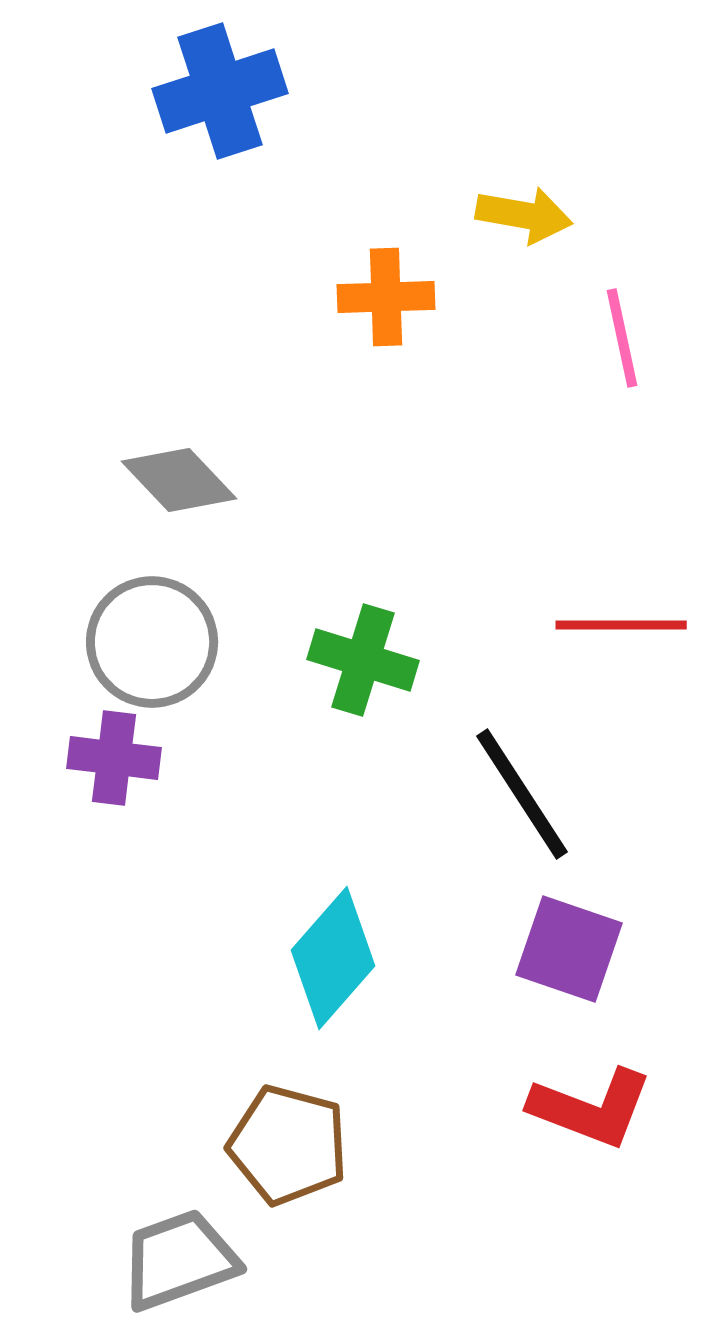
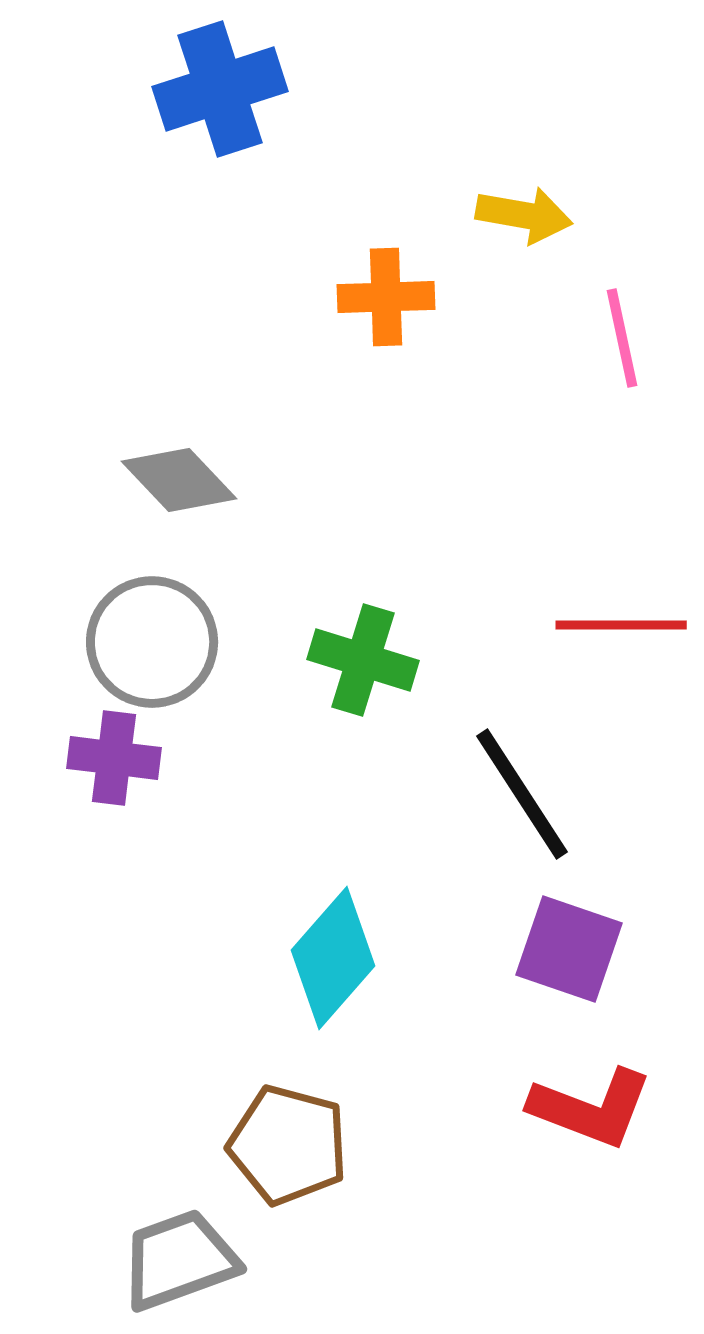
blue cross: moved 2 px up
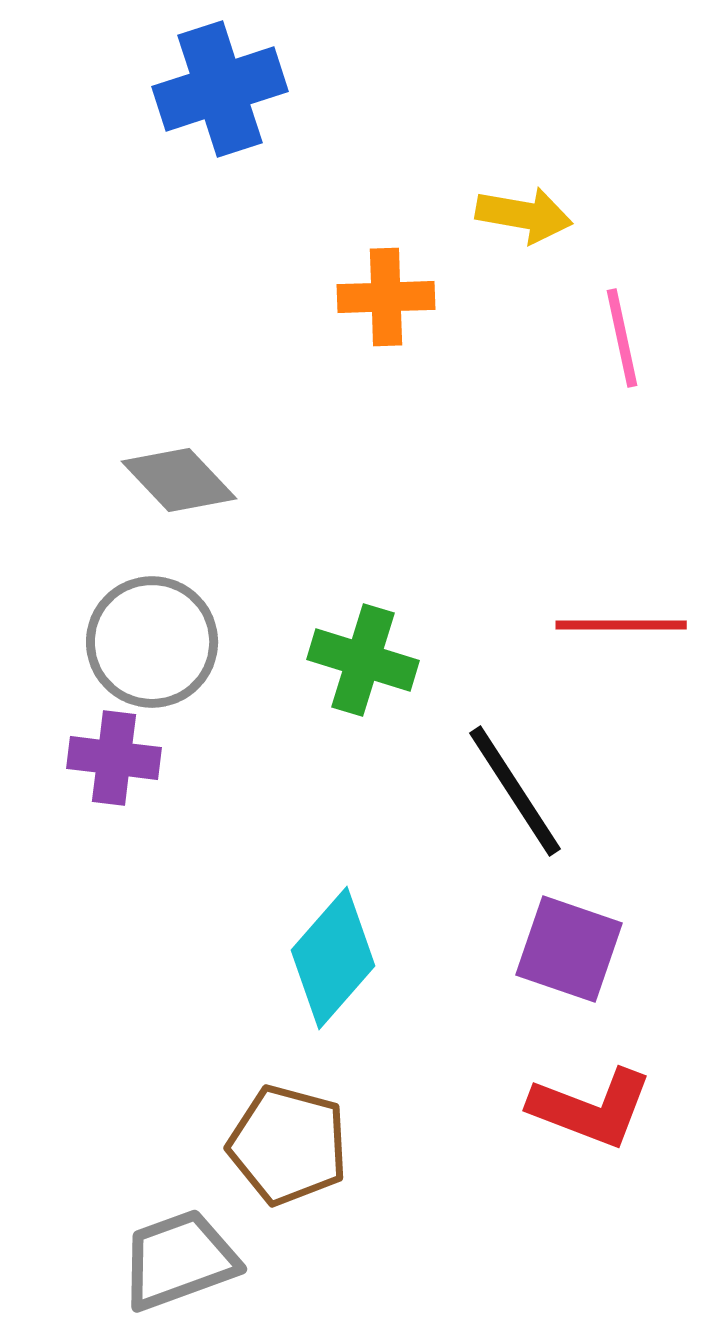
black line: moved 7 px left, 3 px up
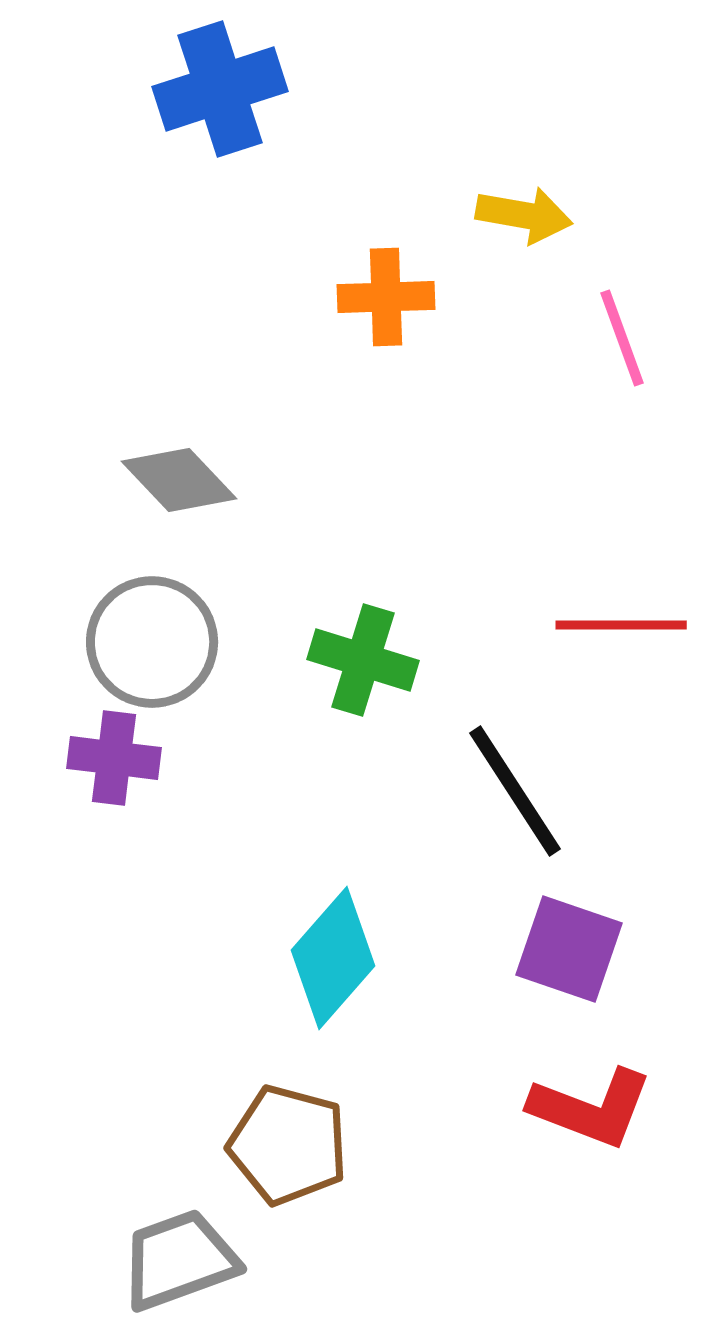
pink line: rotated 8 degrees counterclockwise
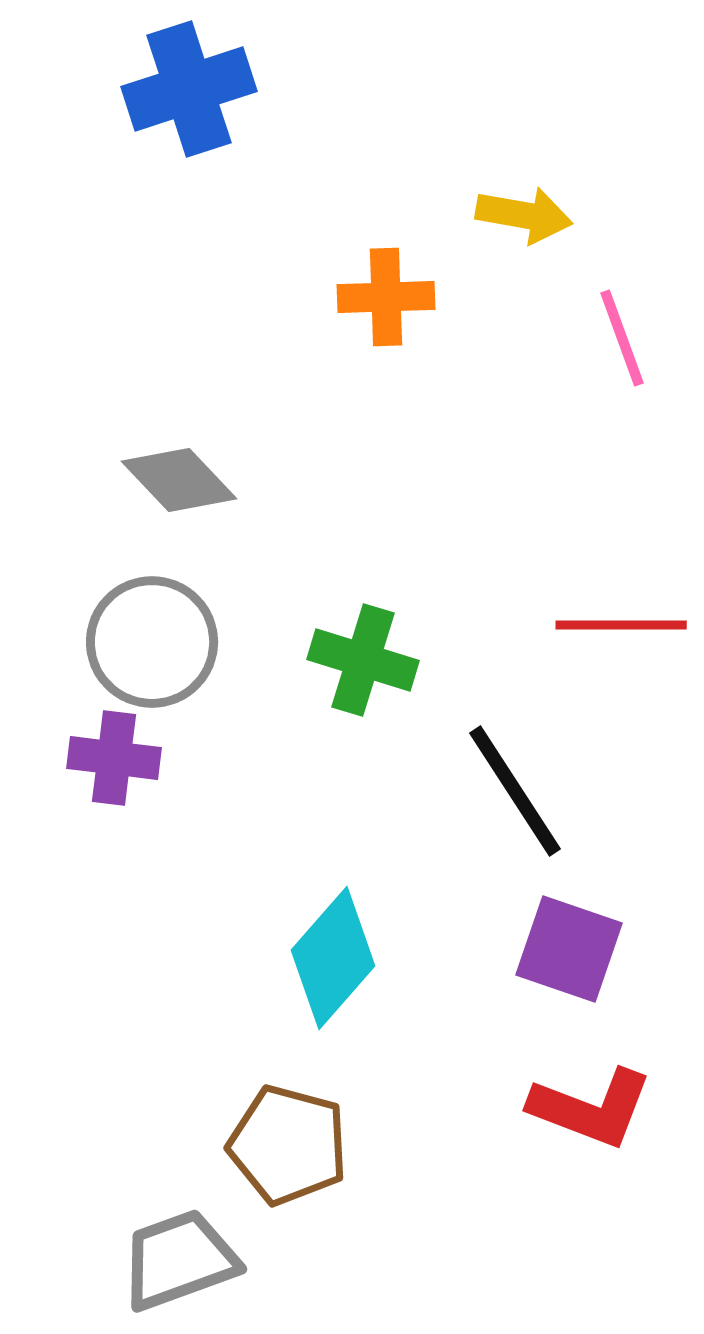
blue cross: moved 31 px left
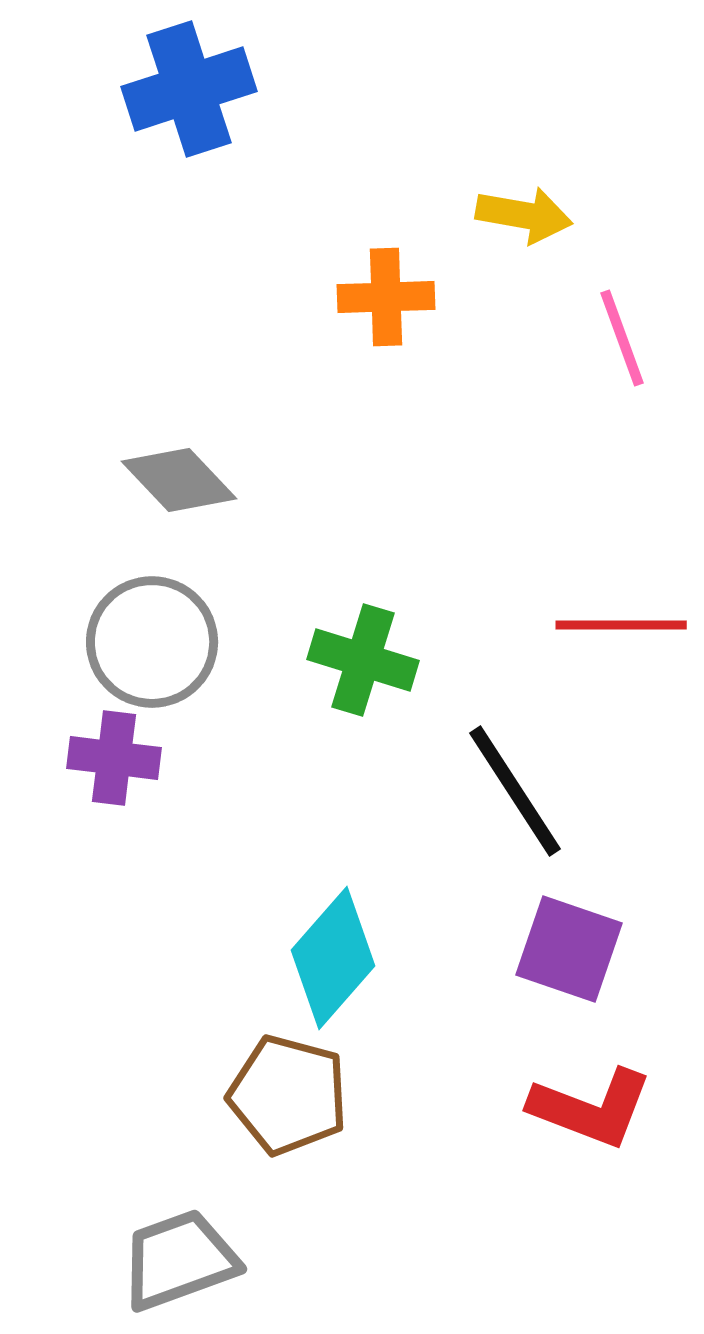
brown pentagon: moved 50 px up
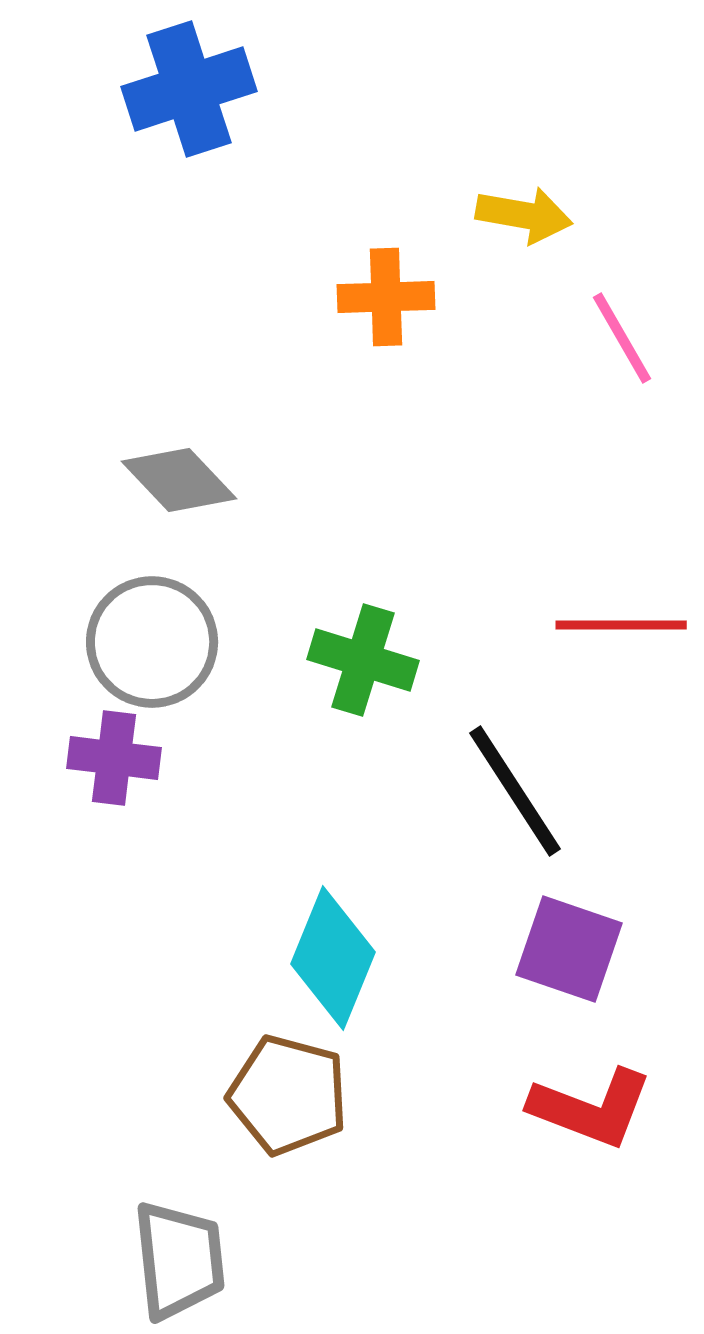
pink line: rotated 10 degrees counterclockwise
cyan diamond: rotated 19 degrees counterclockwise
gray trapezoid: rotated 104 degrees clockwise
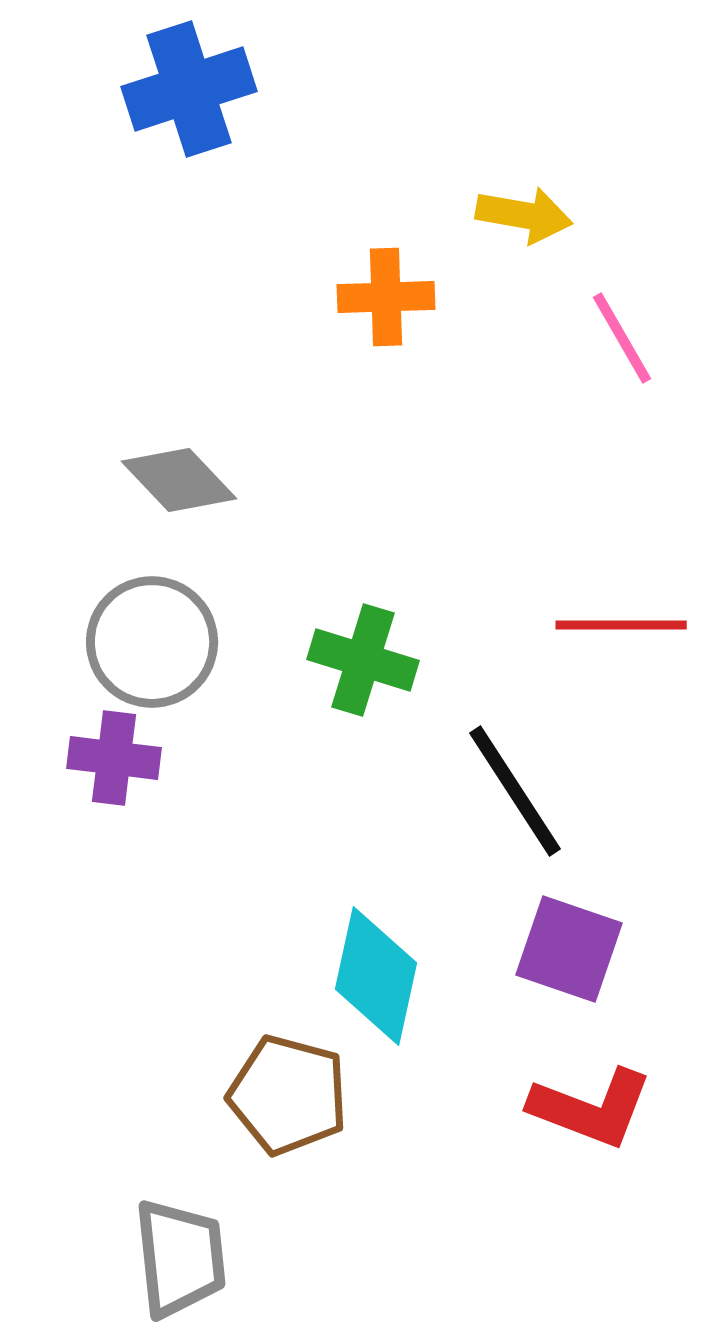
cyan diamond: moved 43 px right, 18 px down; rotated 10 degrees counterclockwise
gray trapezoid: moved 1 px right, 2 px up
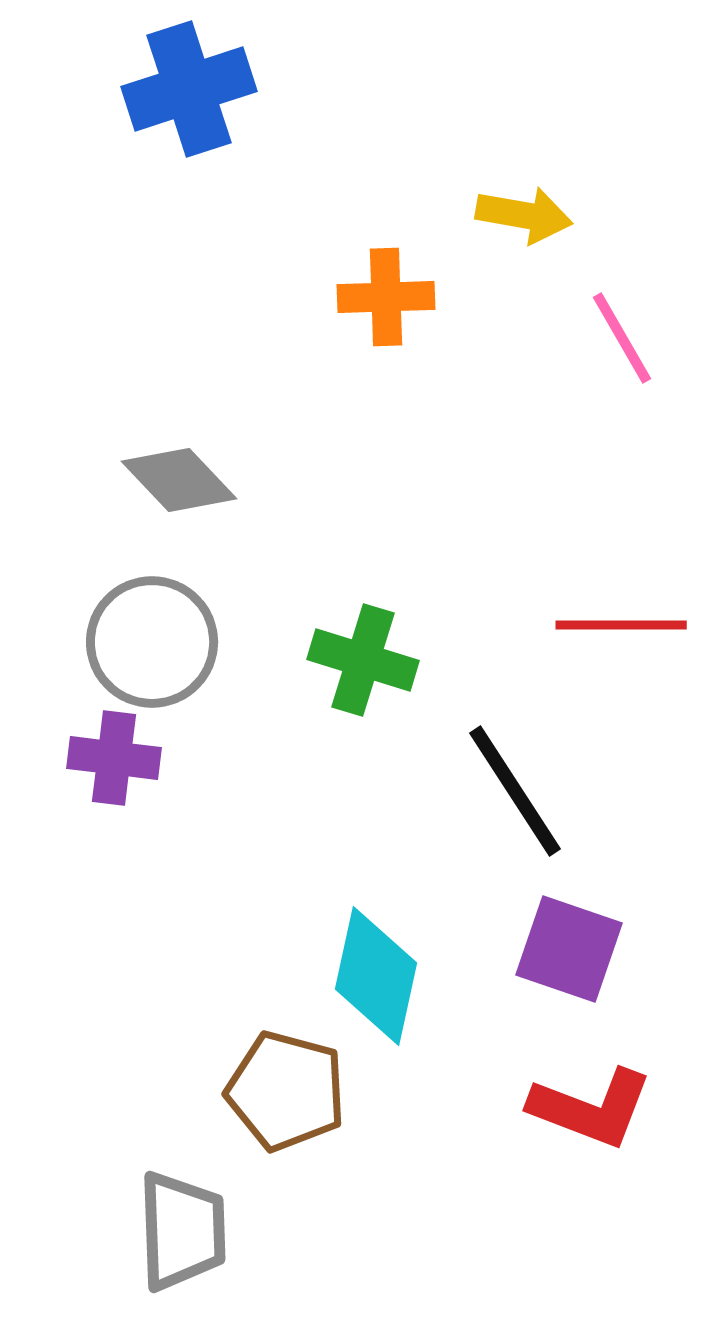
brown pentagon: moved 2 px left, 4 px up
gray trapezoid: moved 2 px right, 27 px up; rotated 4 degrees clockwise
